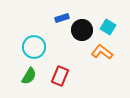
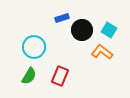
cyan square: moved 1 px right, 3 px down
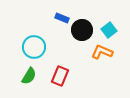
blue rectangle: rotated 40 degrees clockwise
cyan square: rotated 21 degrees clockwise
orange L-shape: rotated 15 degrees counterclockwise
